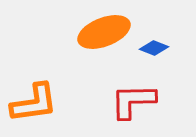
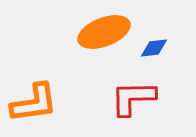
blue diamond: rotated 28 degrees counterclockwise
red L-shape: moved 3 px up
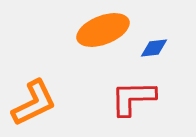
orange ellipse: moved 1 px left, 2 px up
orange L-shape: rotated 18 degrees counterclockwise
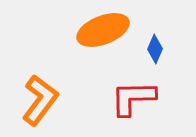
blue diamond: moved 1 px right, 1 px down; rotated 60 degrees counterclockwise
orange L-shape: moved 6 px right, 3 px up; rotated 27 degrees counterclockwise
